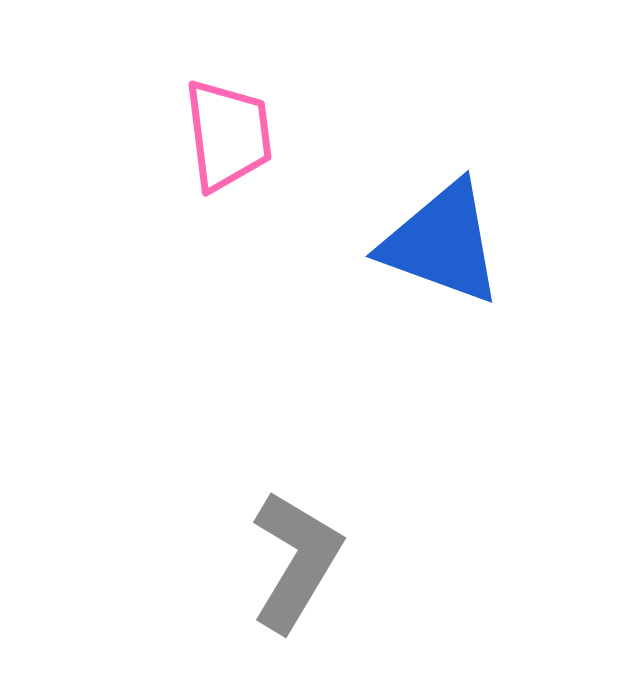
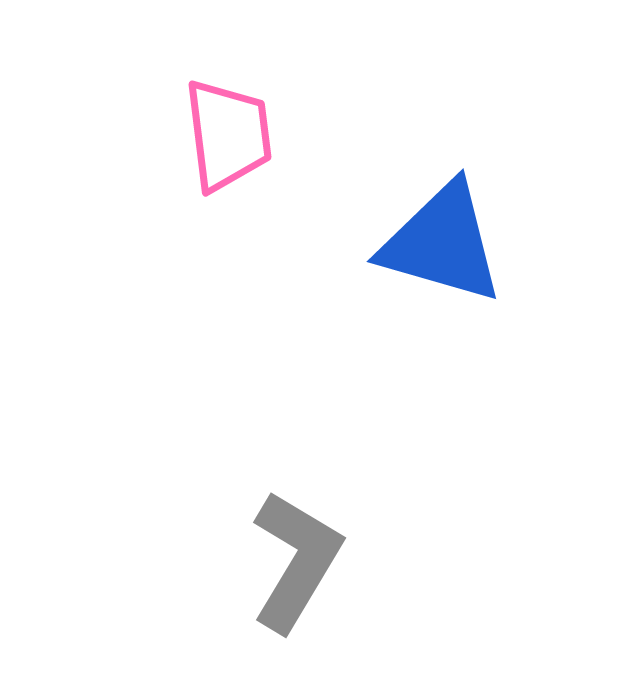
blue triangle: rotated 4 degrees counterclockwise
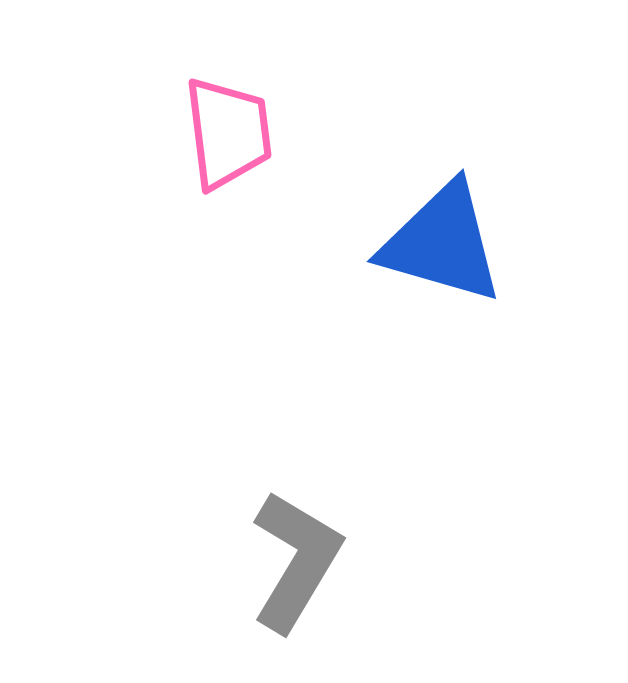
pink trapezoid: moved 2 px up
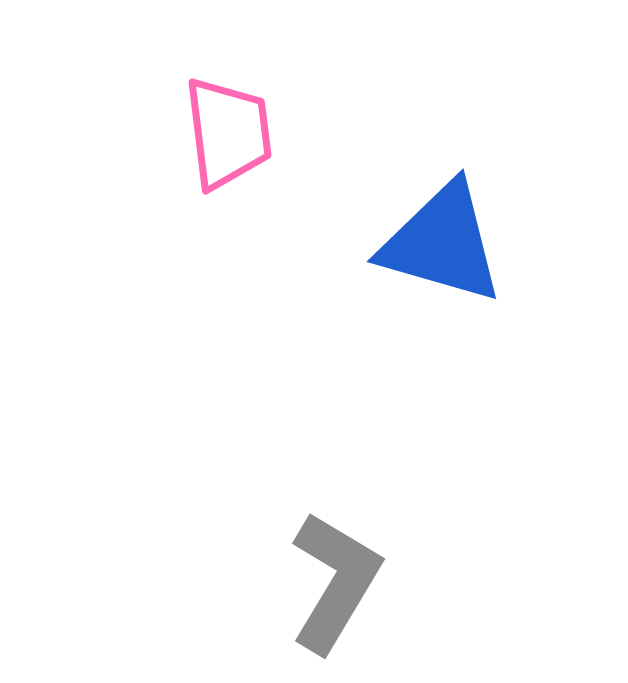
gray L-shape: moved 39 px right, 21 px down
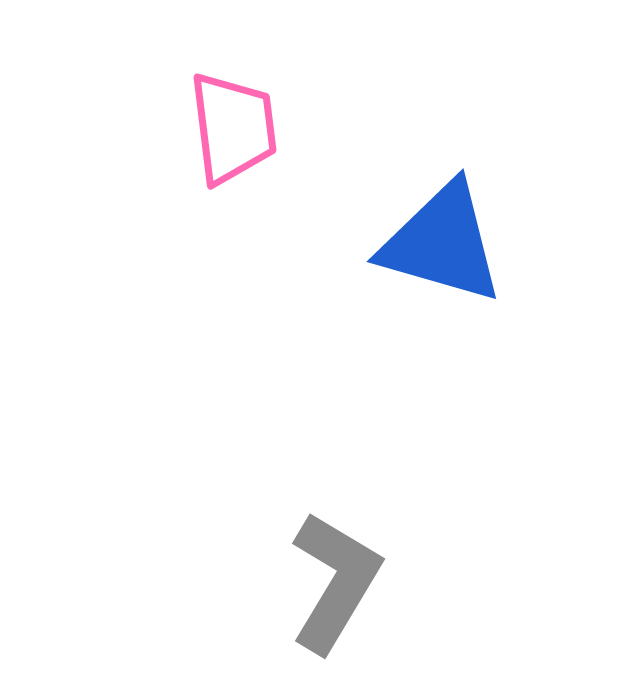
pink trapezoid: moved 5 px right, 5 px up
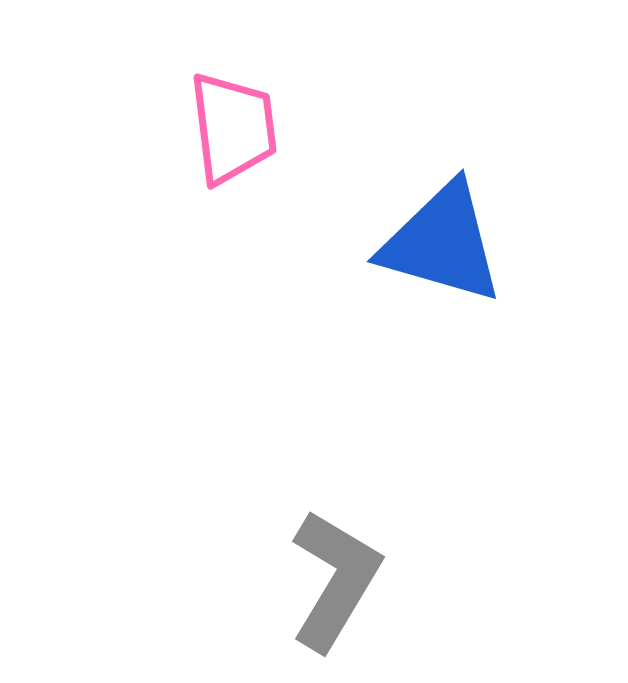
gray L-shape: moved 2 px up
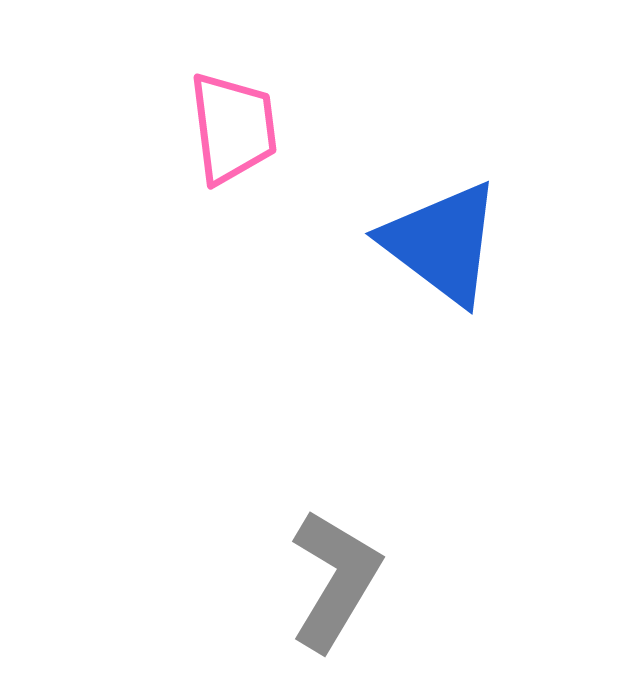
blue triangle: rotated 21 degrees clockwise
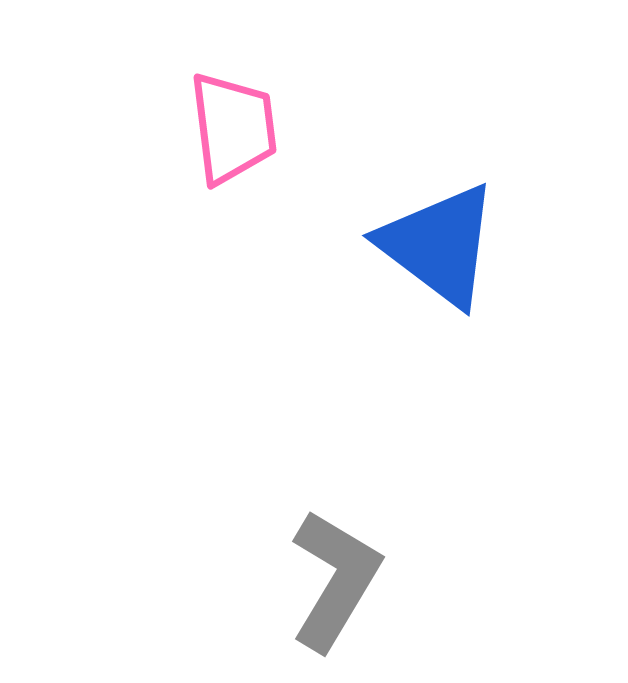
blue triangle: moved 3 px left, 2 px down
